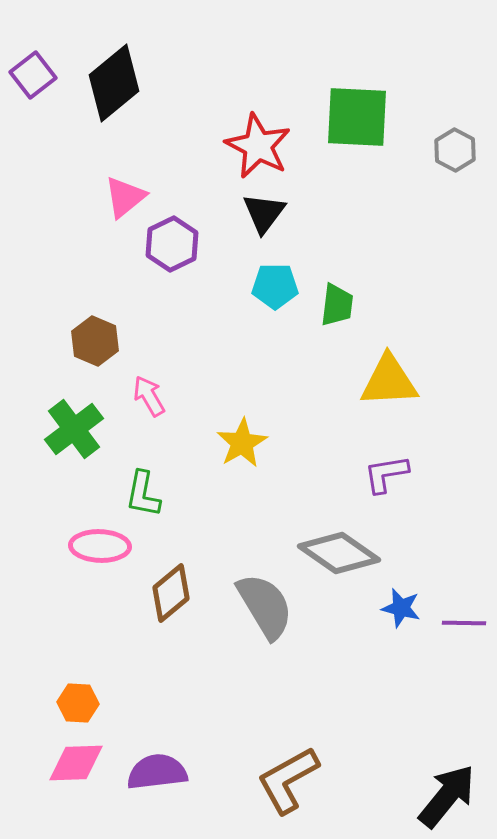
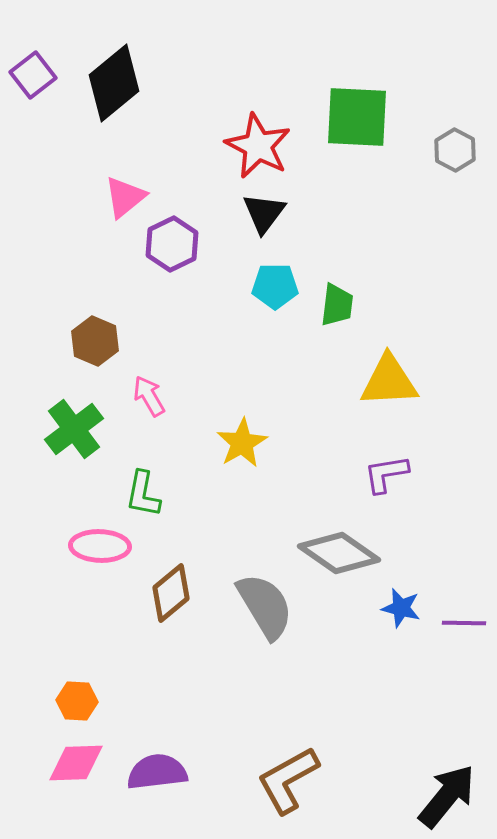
orange hexagon: moved 1 px left, 2 px up
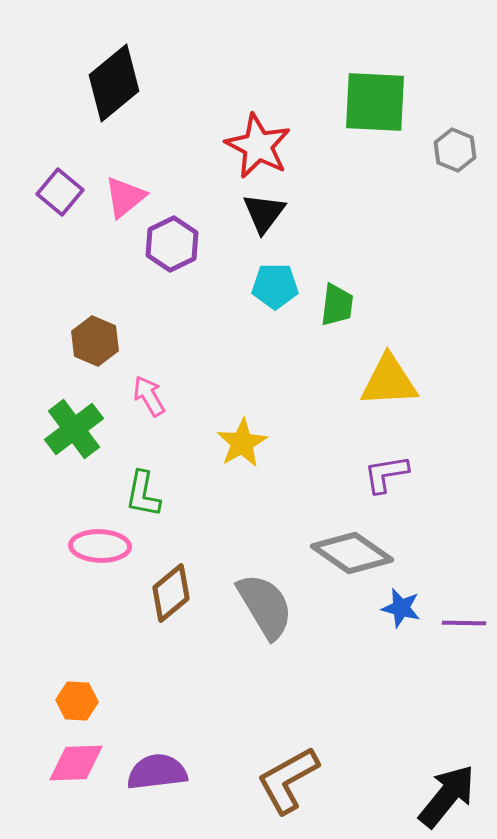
purple square: moved 27 px right, 117 px down; rotated 12 degrees counterclockwise
green square: moved 18 px right, 15 px up
gray hexagon: rotated 6 degrees counterclockwise
gray diamond: moved 13 px right
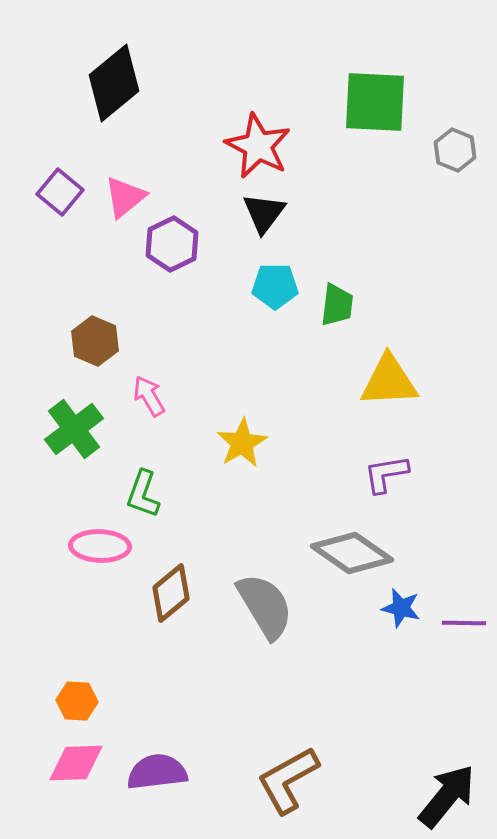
green L-shape: rotated 9 degrees clockwise
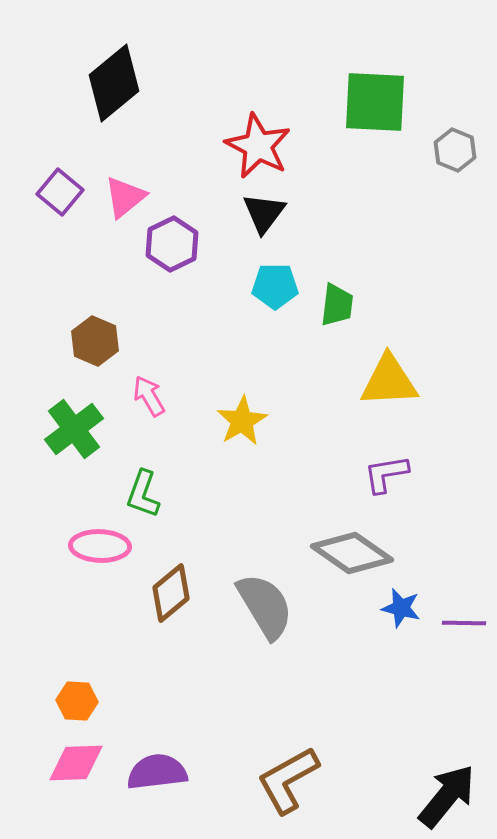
yellow star: moved 22 px up
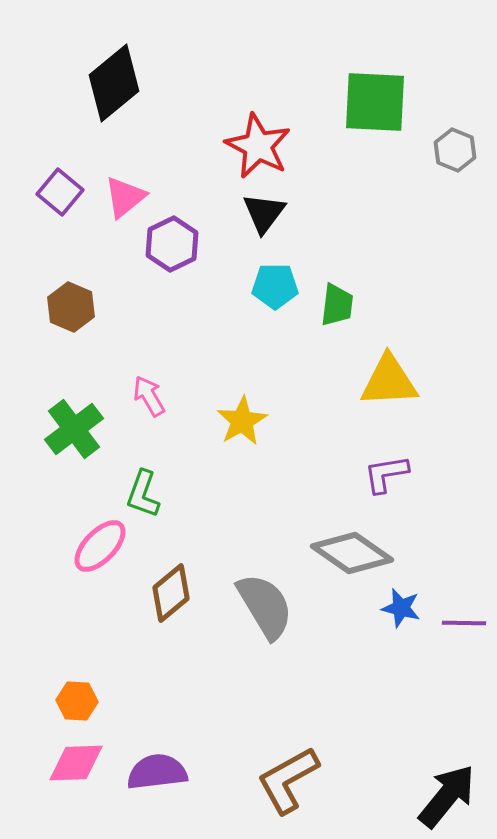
brown hexagon: moved 24 px left, 34 px up
pink ellipse: rotated 48 degrees counterclockwise
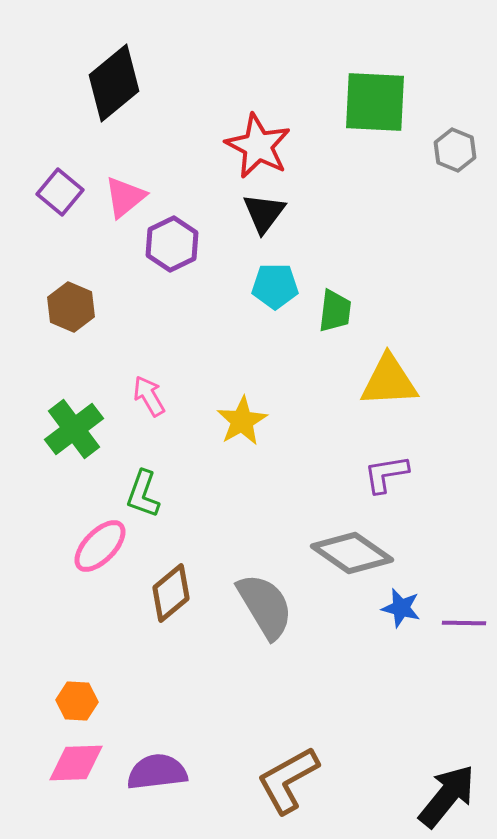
green trapezoid: moved 2 px left, 6 px down
